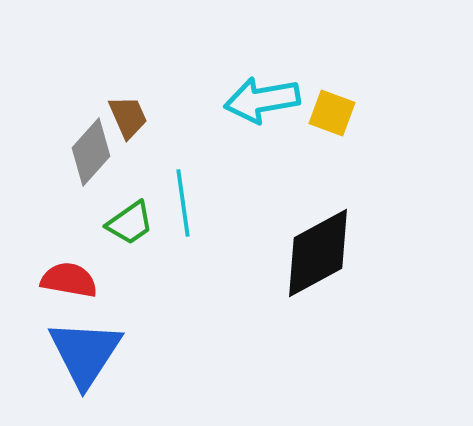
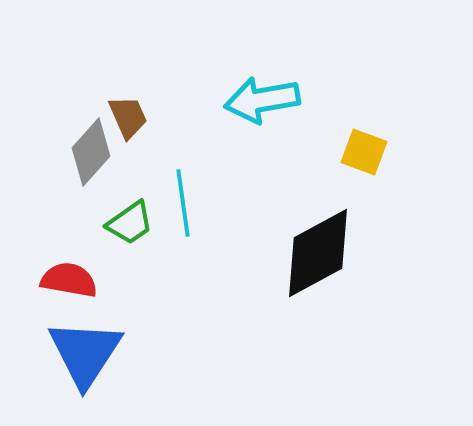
yellow square: moved 32 px right, 39 px down
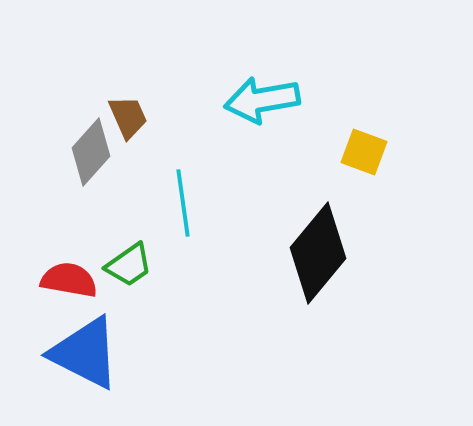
green trapezoid: moved 1 px left, 42 px down
black diamond: rotated 22 degrees counterclockwise
blue triangle: rotated 36 degrees counterclockwise
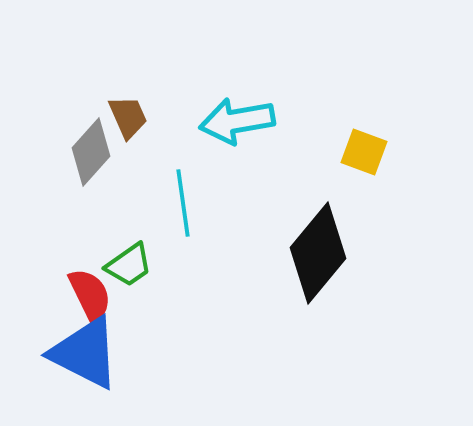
cyan arrow: moved 25 px left, 21 px down
red semicircle: moved 21 px right, 15 px down; rotated 54 degrees clockwise
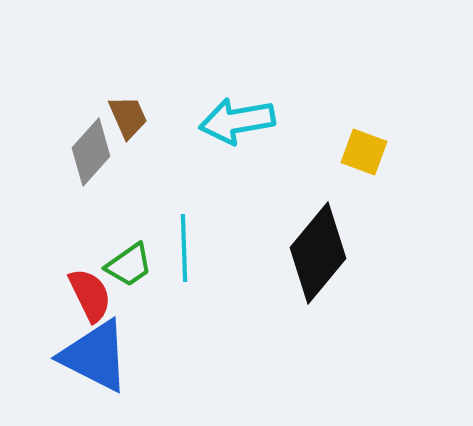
cyan line: moved 1 px right, 45 px down; rotated 6 degrees clockwise
blue triangle: moved 10 px right, 3 px down
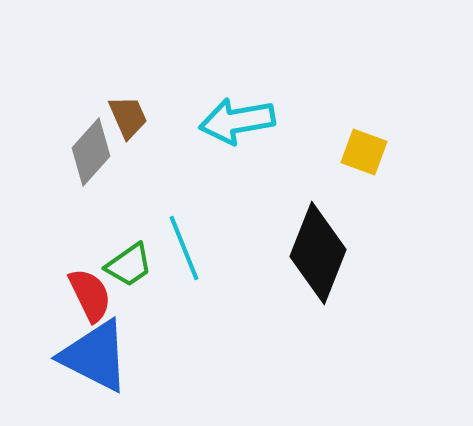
cyan line: rotated 20 degrees counterclockwise
black diamond: rotated 18 degrees counterclockwise
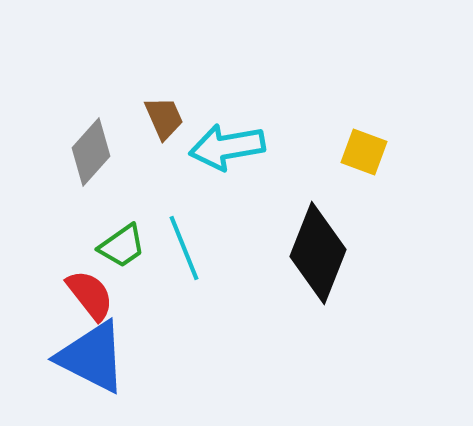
brown trapezoid: moved 36 px right, 1 px down
cyan arrow: moved 10 px left, 26 px down
green trapezoid: moved 7 px left, 19 px up
red semicircle: rotated 12 degrees counterclockwise
blue triangle: moved 3 px left, 1 px down
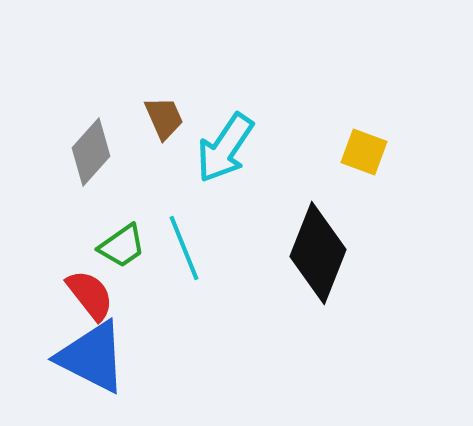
cyan arrow: moved 2 px left, 1 px down; rotated 46 degrees counterclockwise
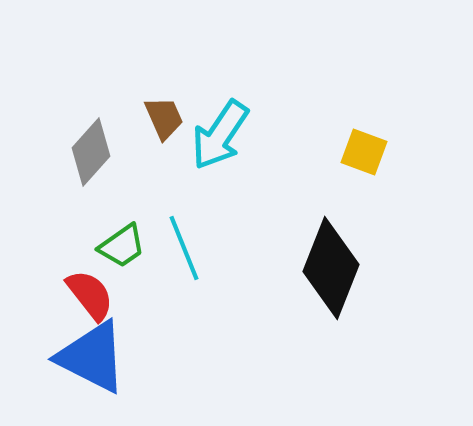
cyan arrow: moved 5 px left, 13 px up
black diamond: moved 13 px right, 15 px down
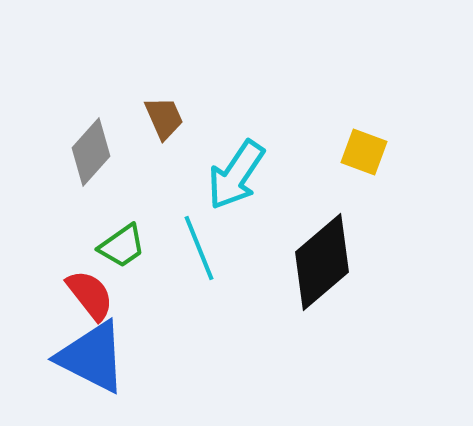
cyan arrow: moved 16 px right, 40 px down
cyan line: moved 15 px right
black diamond: moved 9 px left, 6 px up; rotated 28 degrees clockwise
